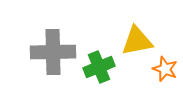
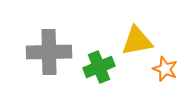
gray cross: moved 4 px left
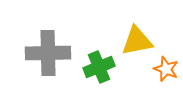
gray cross: moved 1 px left, 1 px down
orange star: moved 1 px right
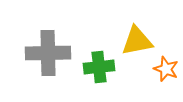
green cross: rotated 16 degrees clockwise
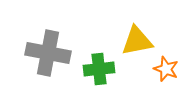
gray cross: rotated 12 degrees clockwise
green cross: moved 2 px down
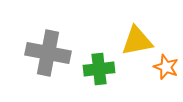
orange star: moved 2 px up
